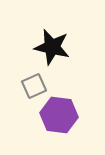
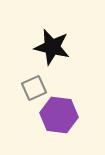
gray square: moved 2 px down
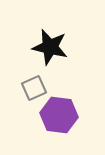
black star: moved 2 px left
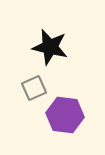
purple hexagon: moved 6 px right
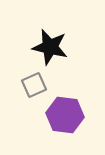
gray square: moved 3 px up
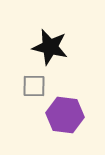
gray square: moved 1 px down; rotated 25 degrees clockwise
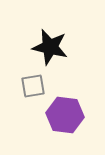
gray square: moved 1 px left; rotated 10 degrees counterclockwise
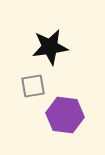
black star: rotated 21 degrees counterclockwise
